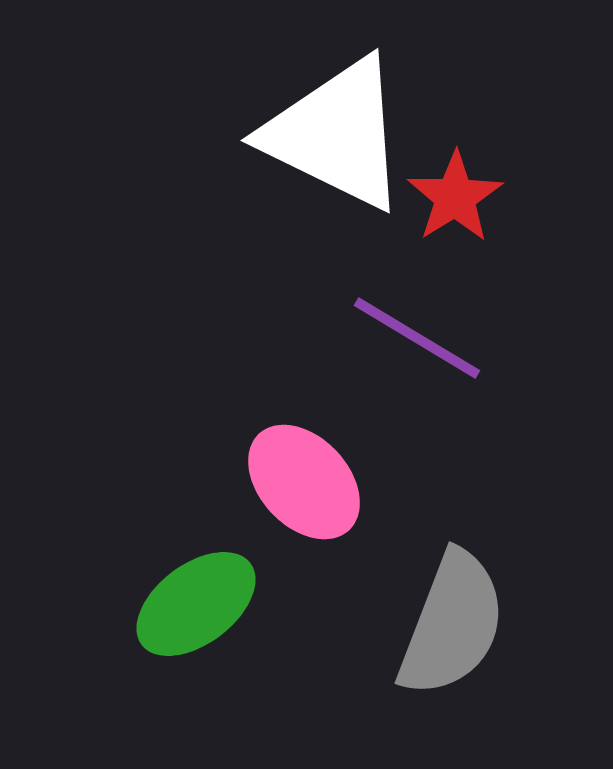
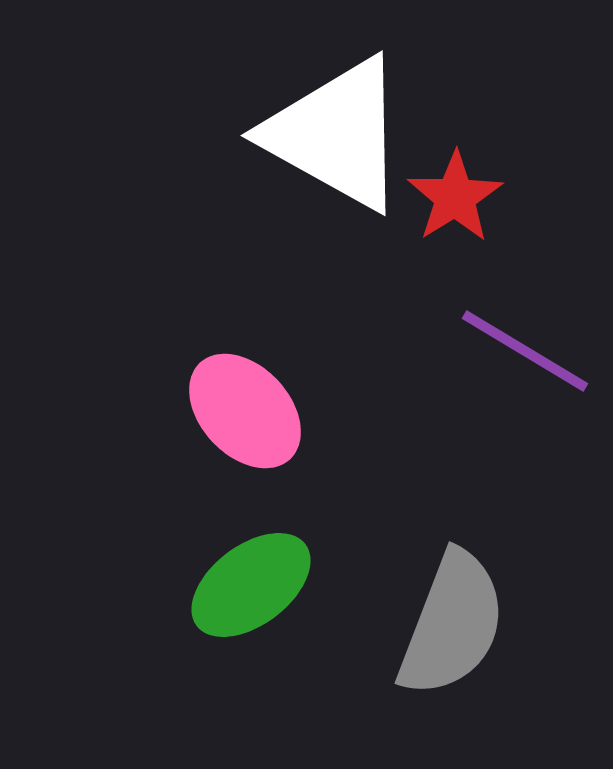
white triangle: rotated 3 degrees clockwise
purple line: moved 108 px right, 13 px down
pink ellipse: moved 59 px left, 71 px up
green ellipse: moved 55 px right, 19 px up
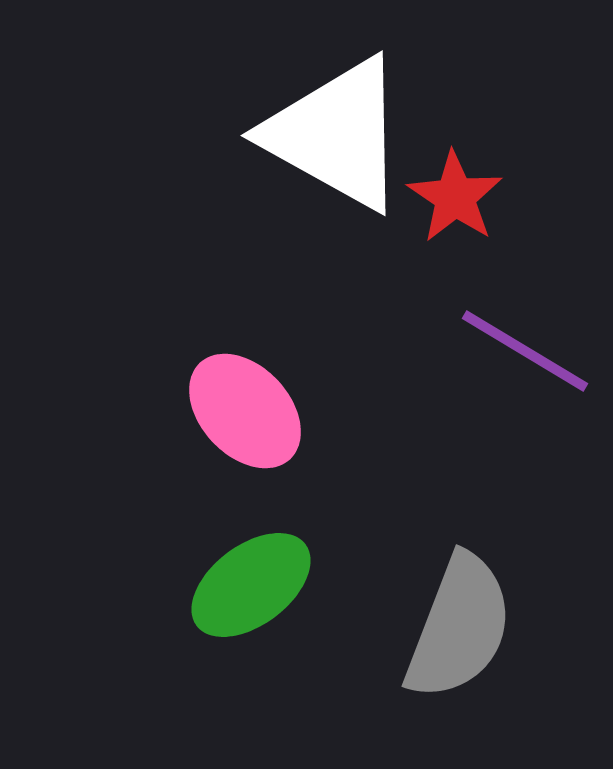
red star: rotated 6 degrees counterclockwise
gray semicircle: moved 7 px right, 3 px down
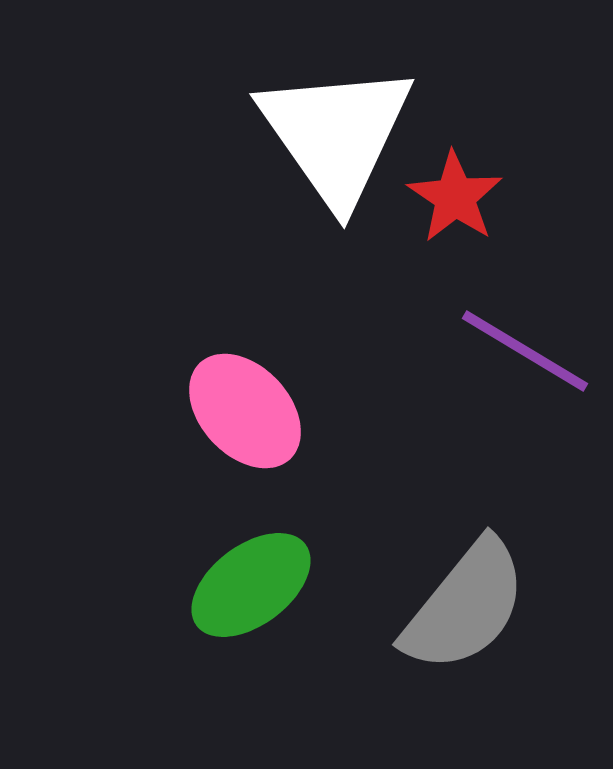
white triangle: rotated 26 degrees clockwise
gray semicircle: moved 6 px right, 21 px up; rotated 18 degrees clockwise
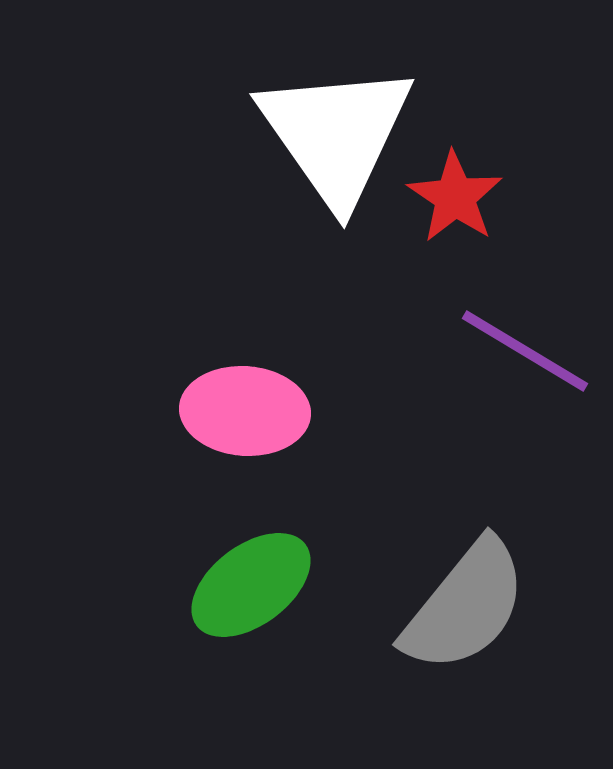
pink ellipse: rotated 43 degrees counterclockwise
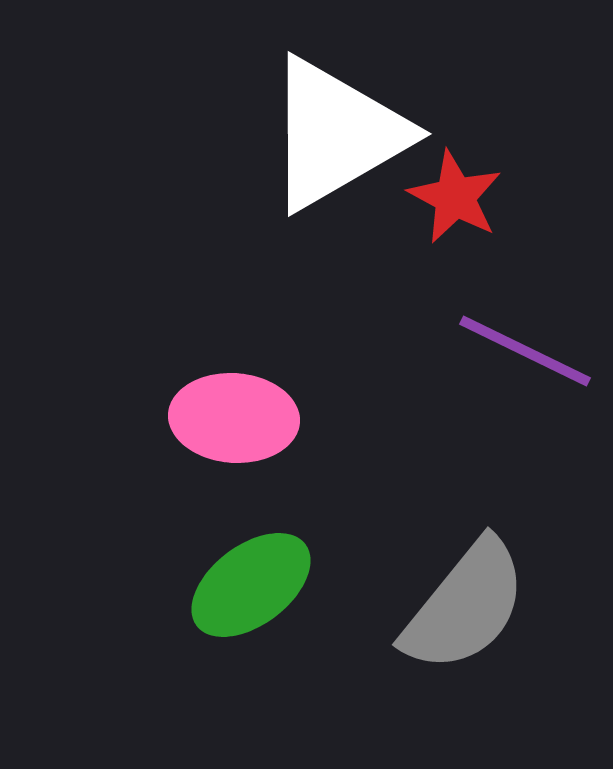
white triangle: rotated 35 degrees clockwise
red star: rotated 6 degrees counterclockwise
purple line: rotated 5 degrees counterclockwise
pink ellipse: moved 11 px left, 7 px down
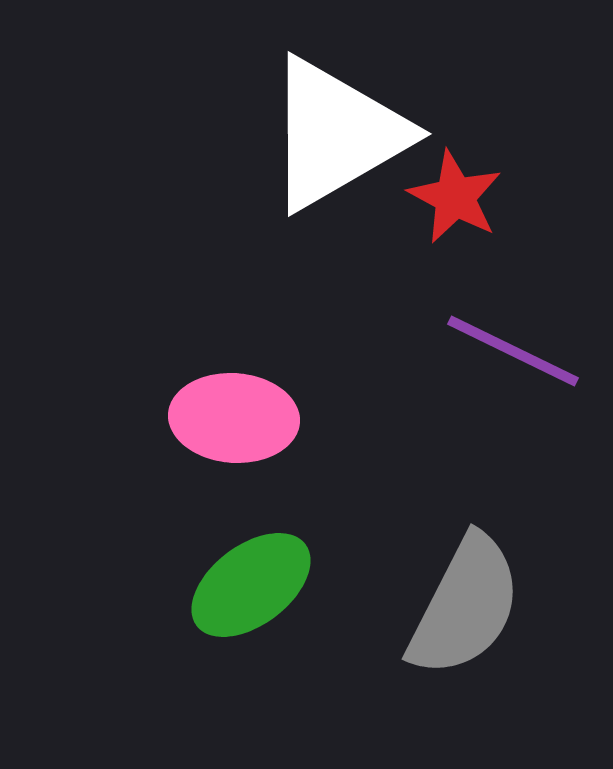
purple line: moved 12 px left
gray semicircle: rotated 12 degrees counterclockwise
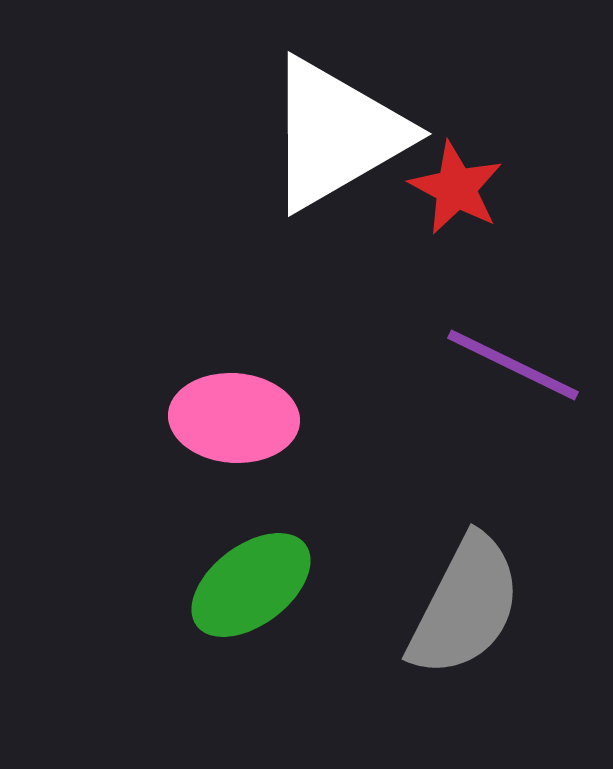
red star: moved 1 px right, 9 px up
purple line: moved 14 px down
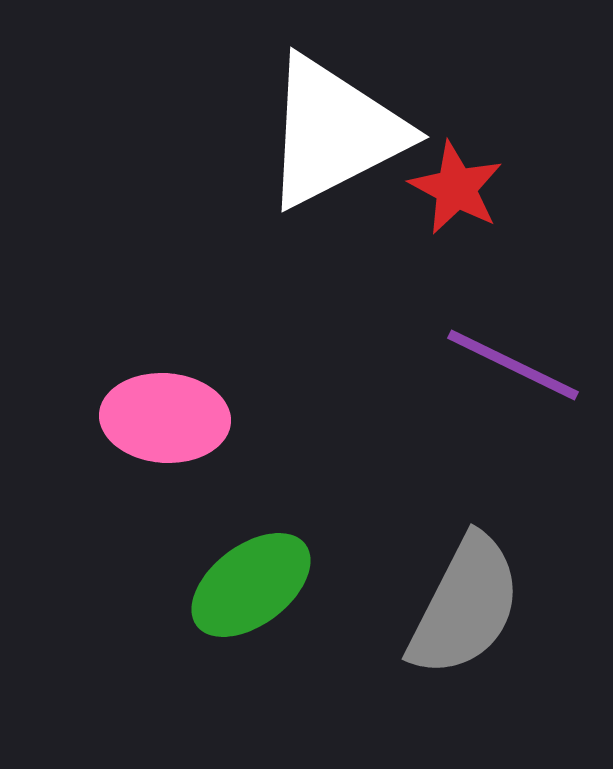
white triangle: moved 2 px left, 2 px up; rotated 3 degrees clockwise
pink ellipse: moved 69 px left
